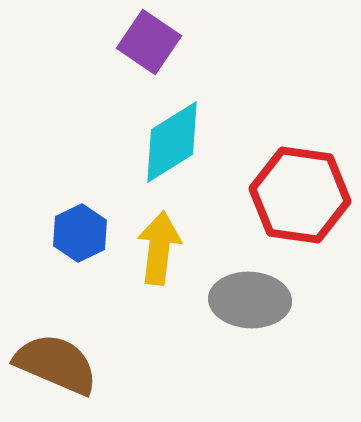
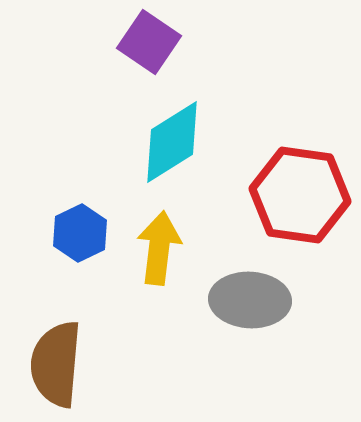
brown semicircle: rotated 108 degrees counterclockwise
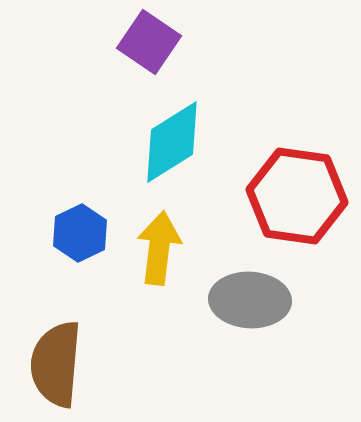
red hexagon: moved 3 px left, 1 px down
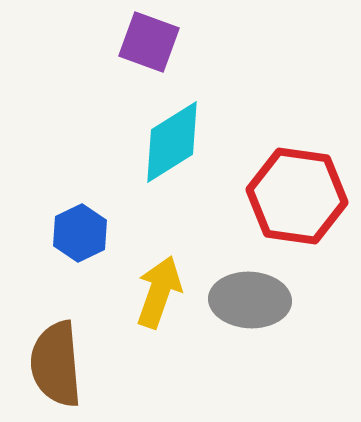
purple square: rotated 14 degrees counterclockwise
yellow arrow: moved 44 px down; rotated 12 degrees clockwise
brown semicircle: rotated 10 degrees counterclockwise
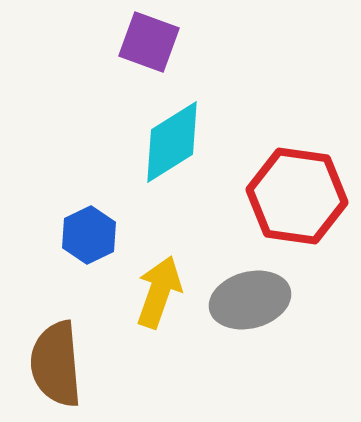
blue hexagon: moved 9 px right, 2 px down
gray ellipse: rotated 18 degrees counterclockwise
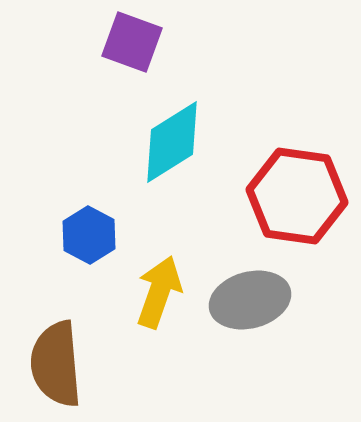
purple square: moved 17 px left
blue hexagon: rotated 6 degrees counterclockwise
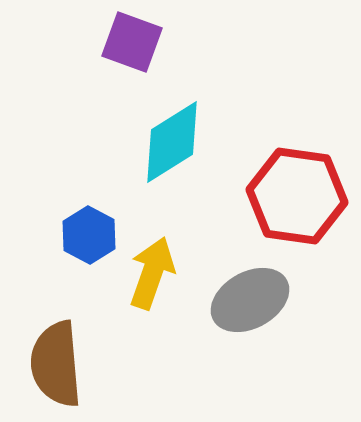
yellow arrow: moved 7 px left, 19 px up
gray ellipse: rotated 14 degrees counterclockwise
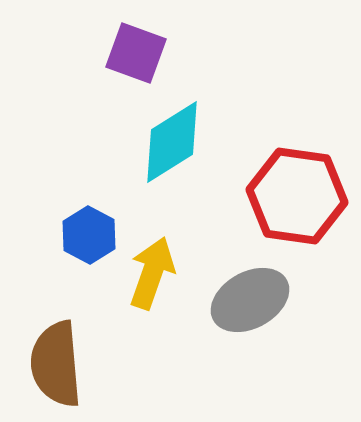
purple square: moved 4 px right, 11 px down
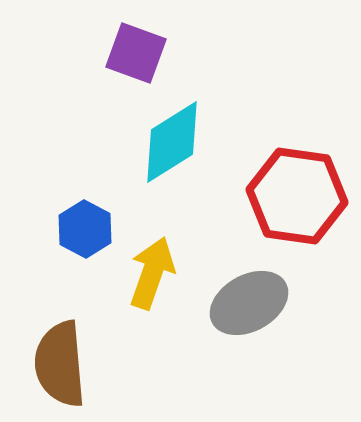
blue hexagon: moved 4 px left, 6 px up
gray ellipse: moved 1 px left, 3 px down
brown semicircle: moved 4 px right
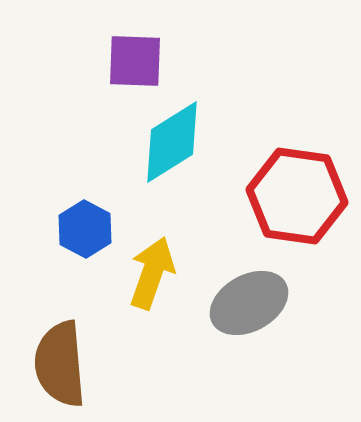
purple square: moved 1 px left, 8 px down; rotated 18 degrees counterclockwise
